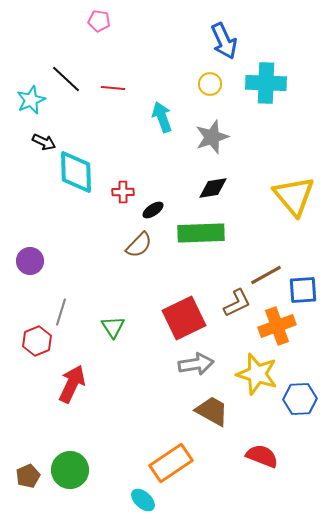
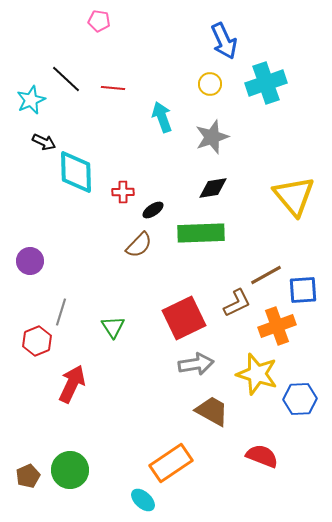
cyan cross: rotated 21 degrees counterclockwise
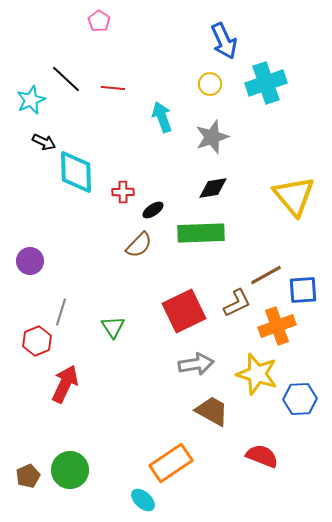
pink pentagon: rotated 25 degrees clockwise
red square: moved 7 px up
red arrow: moved 7 px left
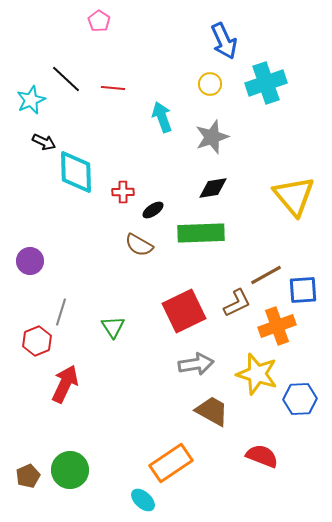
brown semicircle: rotated 76 degrees clockwise
